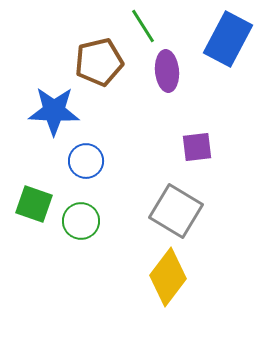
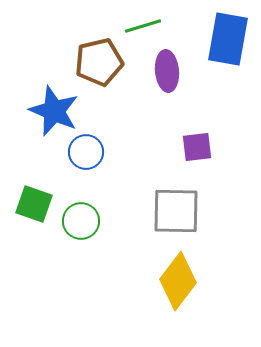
green line: rotated 75 degrees counterclockwise
blue rectangle: rotated 18 degrees counterclockwise
blue star: rotated 21 degrees clockwise
blue circle: moved 9 px up
gray square: rotated 30 degrees counterclockwise
yellow diamond: moved 10 px right, 4 px down
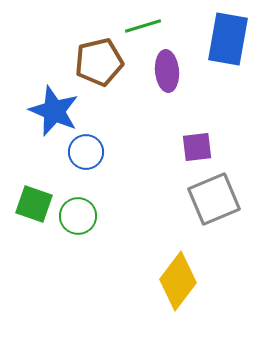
gray square: moved 38 px right, 12 px up; rotated 24 degrees counterclockwise
green circle: moved 3 px left, 5 px up
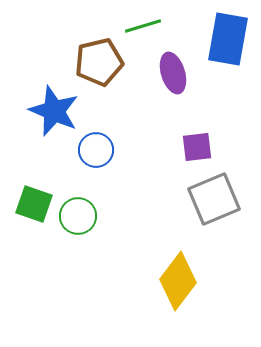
purple ellipse: moved 6 px right, 2 px down; rotated 12 degrees counterclockwise
blue circle: moved 10 px right, 2 px up
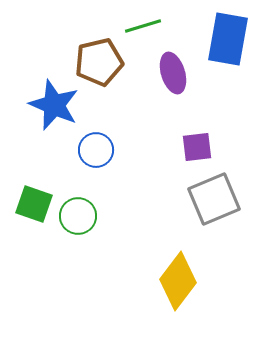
blue star: moved 6 px up
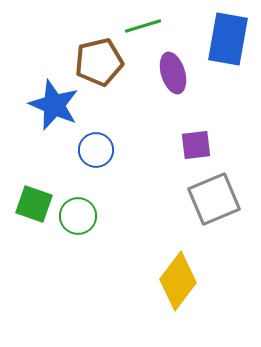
purple square: moved 1 px left, 2 px up
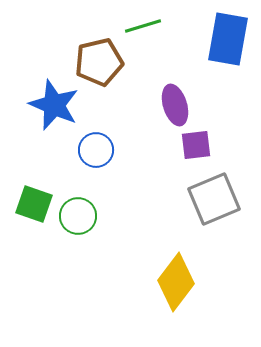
purple ellipse: moved 2 px right, 32 px down
yellow diamond: moved 2 px left, 1 px down
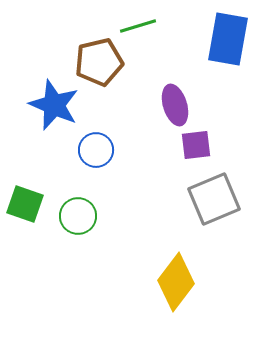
green line: moved 5 px left
green square: moved 9 px left
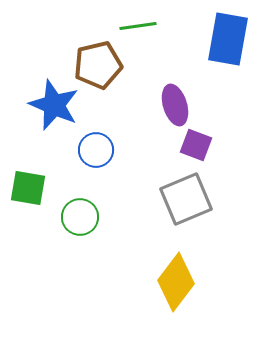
green line: rotated 9 degrees clockwise
brown pentagon: moved 1 px left, 3 px down
purple square: rotated 28 degrees clockwise
gray square: moved 28 px left
green square: moved 3 px right, 16 px up; rotated 9 degrees counterclockwise
green circle: moved 2 px right, 1 px down
